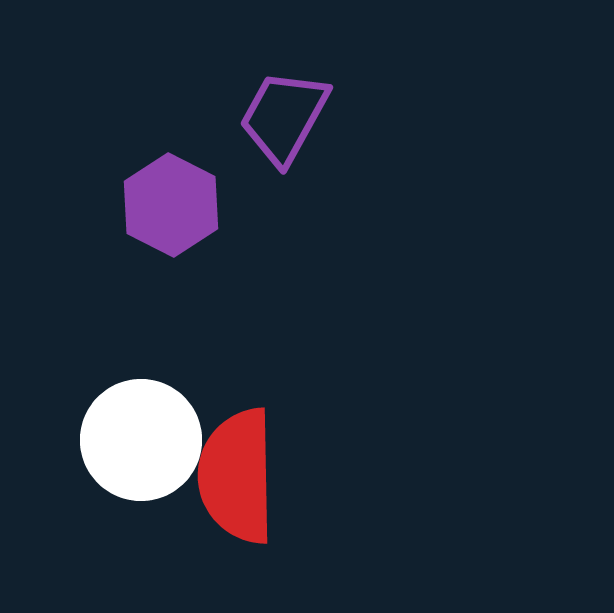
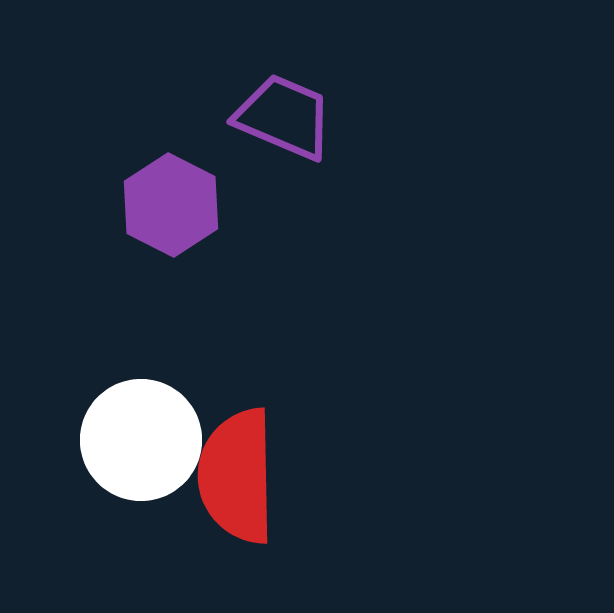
purple trapezoid: rotated 84 degrees clockwise
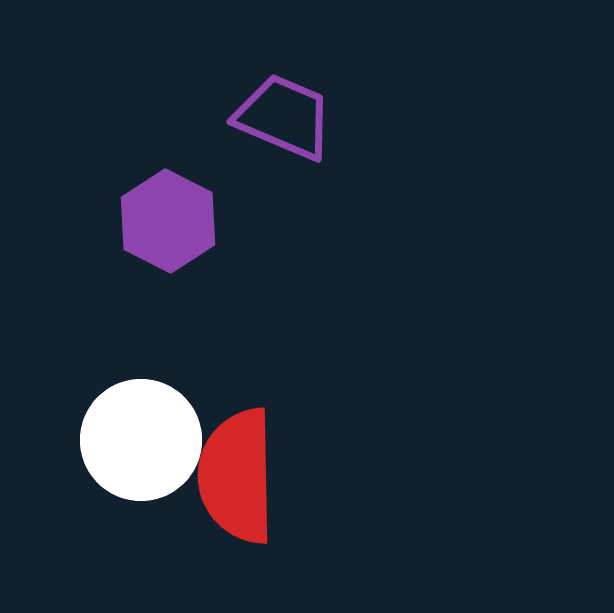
purple hexagon: moved 3 px left, 16 px down
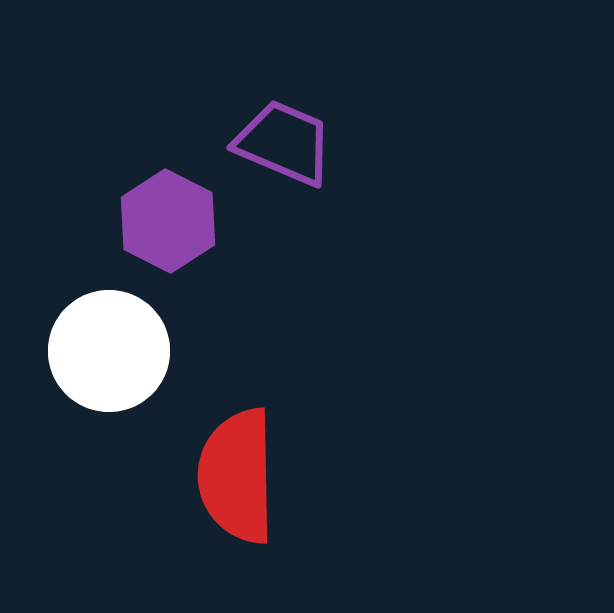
purple trapezoid: moved 26 px down
white circle: moved 32 px left, 89 px up
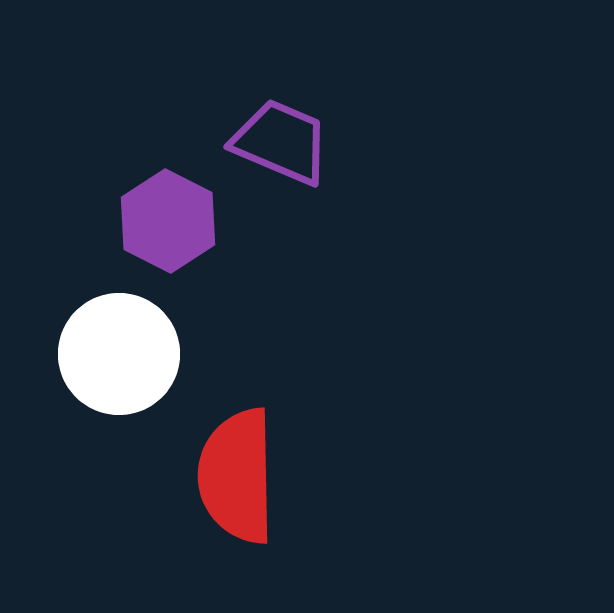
purple trapezoid: moved 3 px left, 1 px up
white circle: moved 10 px right, 3 px down
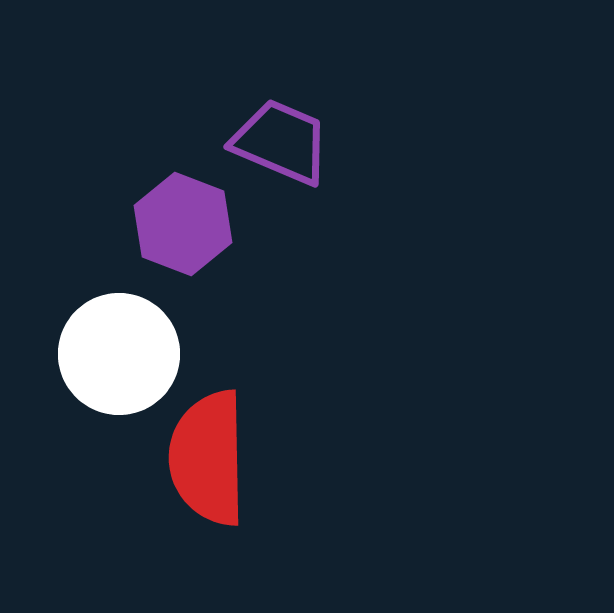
purple hexagon: moved 15 px right, 3 px down; rotated 6 degrees counterclockwise
red semicircle: moved 29 px left, 18 px up
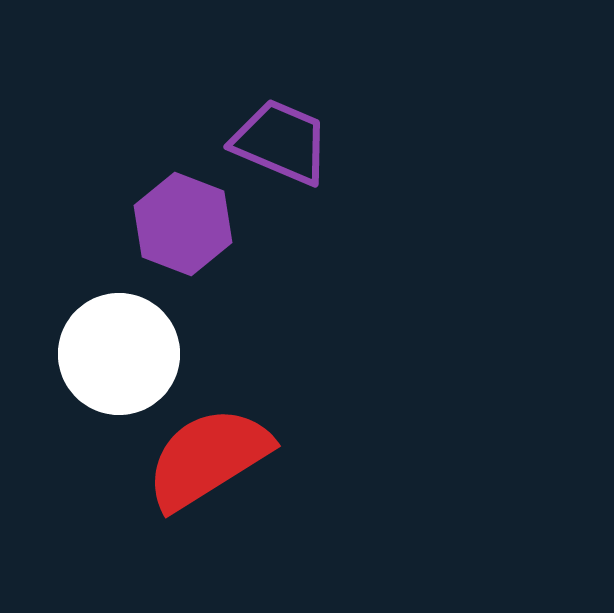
red semicircle: rotated 59 degrees clockwise
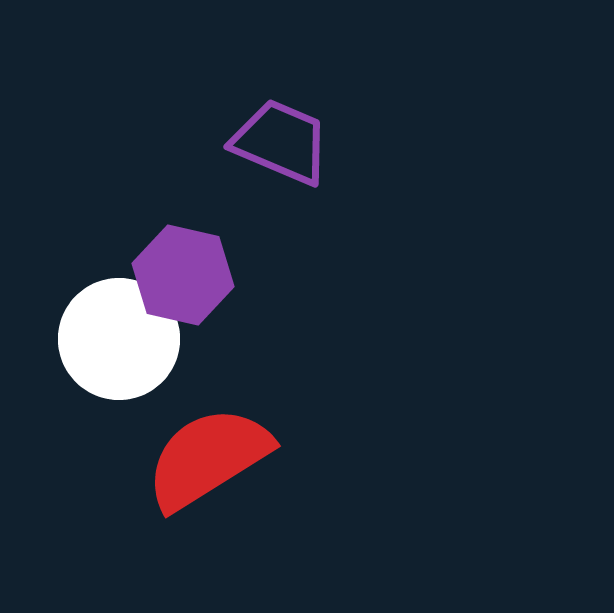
purple hexagon: moved 51 px down; rotated 8 degrees counterclockwise
white circle: moved 15 px up
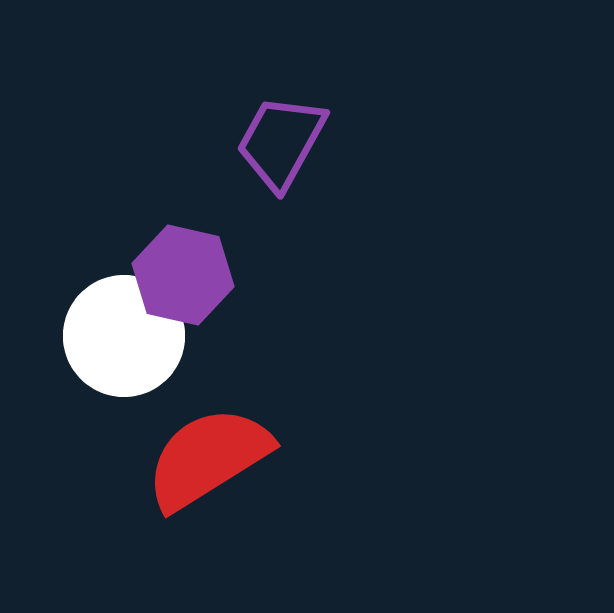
purple trapezoid: rotated 84 degrees counterclockwise
white circle: moved 5 px right, 3 px up
